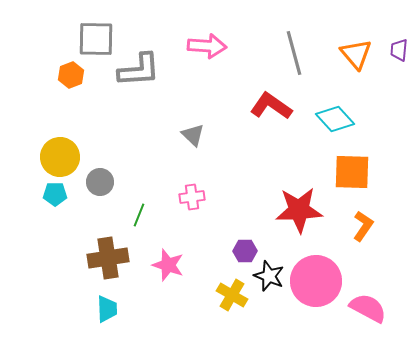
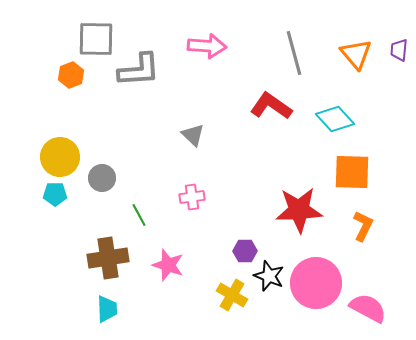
gray circle: moved 2 px right, 4 px up
green line: rotated 50 degrees counterclockwise
orange L-shape: rotated 8 degrees counterclockwise
pink circle: moved 2 px down
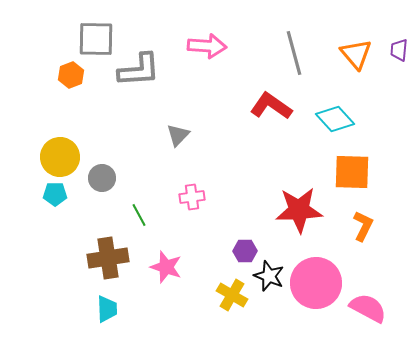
gray triangle: moved 15 px left; rotated 30 degrees clockwise
pink star: moved 2 px left, 2 px down
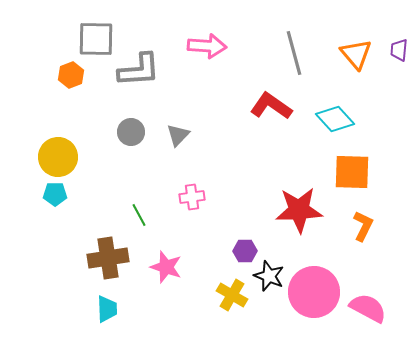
yellow circle: moved 2 px left
gray circle: moved 29 px right, 46 px up
pink circle: moved 2 px left, 9 px down
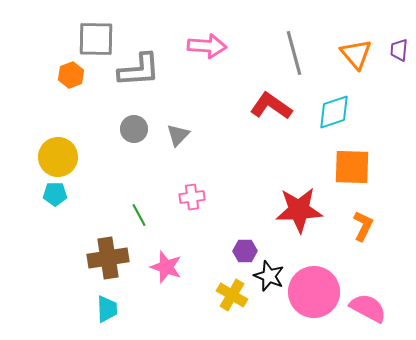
cyan diamond: moved 1 px left, 7 px up; rotated 66 degrees counterclockwise
gray circle: moved 3 px right, 3 px up
orange square: moved 5 px up
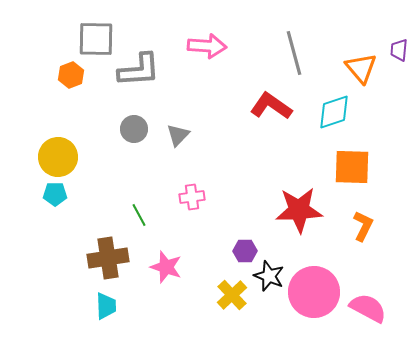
orange triangle: moved 5 px right, 14 px down
yellow cross: rotated 16 degrees clockwise
cyan trapezoid: moved 1 px left, 3 px up
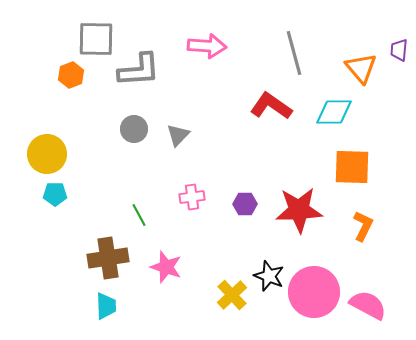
cyan diamond: rotated 18 degrees clockwise
yellow circle: moved 11 px left, 3 px up
purple hexagon: moved 47 px up
pink semicircle: moved 3 px up
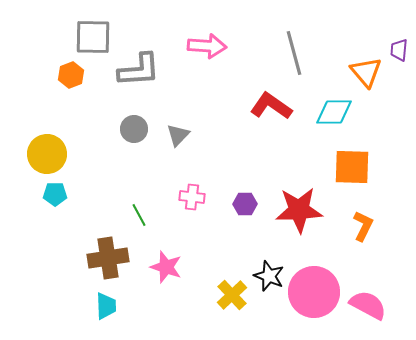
gray square: moved 3 px left, 2 px up
orange triangle: moved 5 px right, 4 px down
pink cross: rotated 15 degrees clockwise
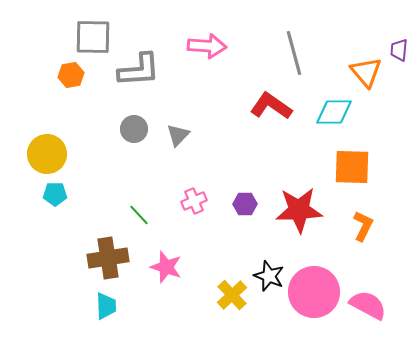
orange hexagon: rotated 10 degrees clockwise
pink cross: moved 2 px right, 4 px down; rotated 30 degrees counterclockwise
green line: rotated 15 degrees counterclockwise
